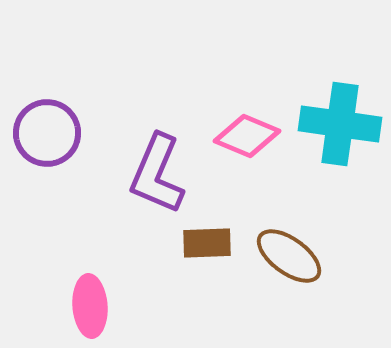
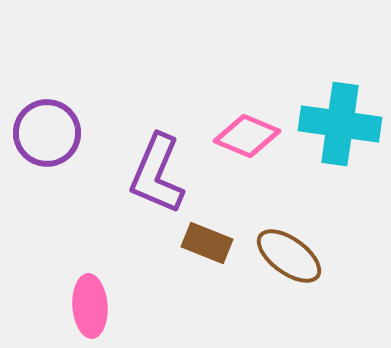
brown rectangle: rotated 24 degrees clockwise
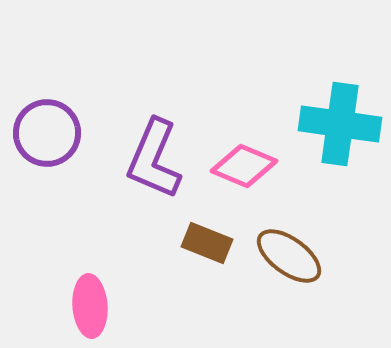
pink diamond: moved 3 px left, 30 px down
purple L-shape: moved 3 px left, 15 px up
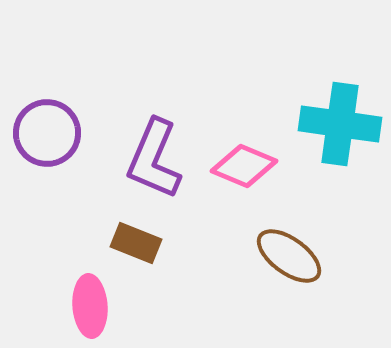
brown rectangle: moved 71 px left
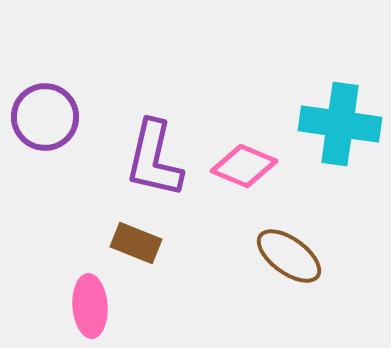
purple circle: moved 2 px left, 16 px up
purple L-shape: rotated 10 degrees counterclockwise
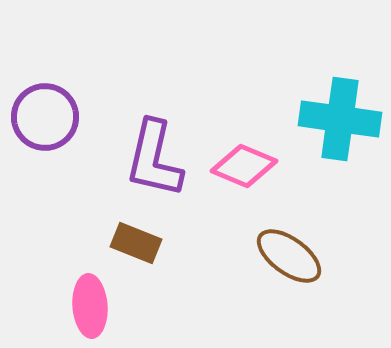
cyan cross: moved 5 px up
